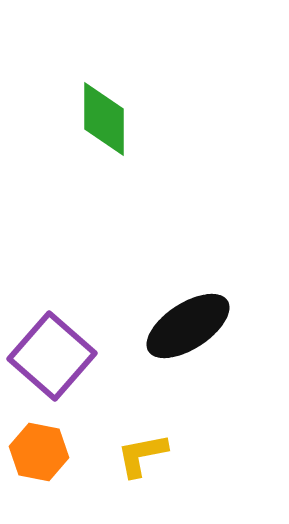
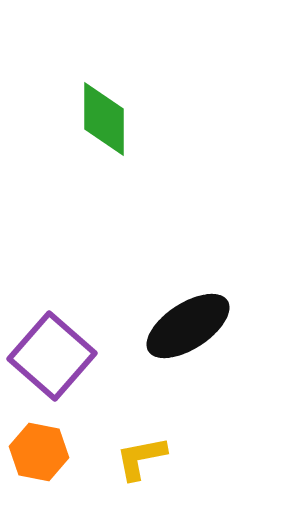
yellow L-shape: moved 1 px left, 3 px down
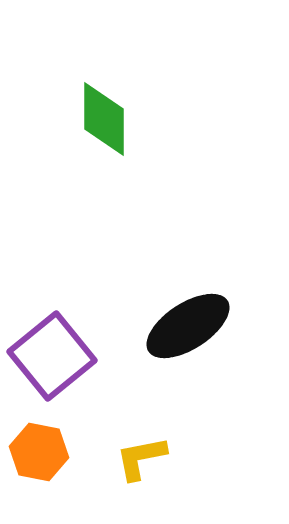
purple square: rotated 10 degrees clockwise
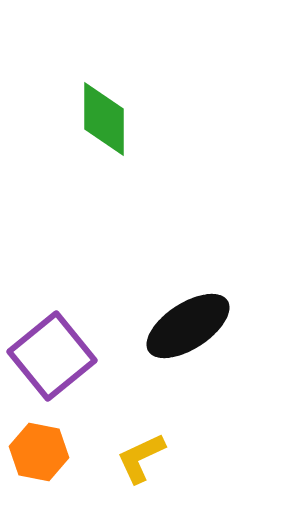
yellow L-shape: rotated 14 degrees counterclockwise
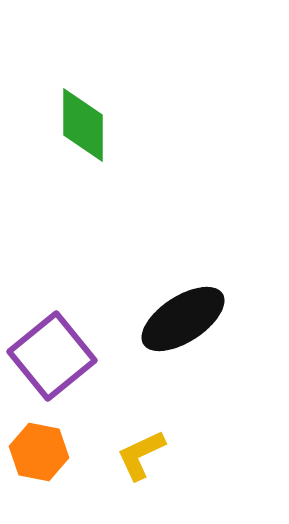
green diamond: moved 21 px left, 6 px down
black ellipse: moved 5 px left, 7 px up
yellow L-shape: moved 3 px up
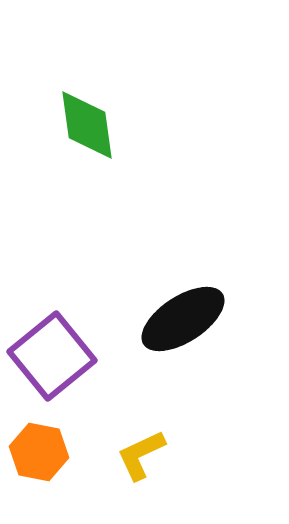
green diamond: moved 4 px right; rotated 8 degrees counterclockwise
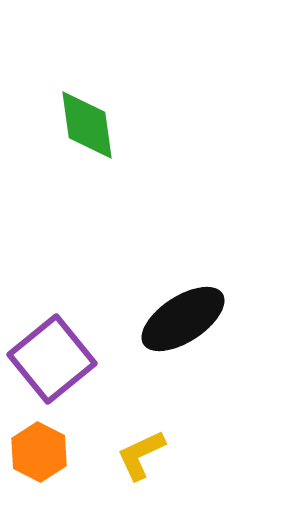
purple square: moved 3 px down
orange hexagon: rotated 16 degrees clockwise
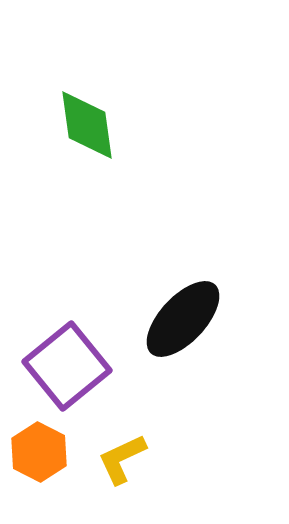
black ellipse: rotated 14 degrees counterclockwise
purple square: moved 15 px right, 7 px down
yellow L-shape: moved 19 px left, 4 px down
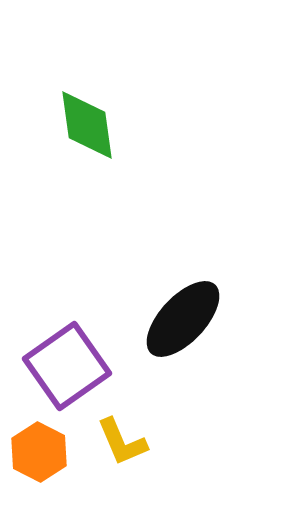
purple square: rotated 4 degrees clockwise
yellow L-shape: moved 17 px up; rotated 88 degrees counterclockwise
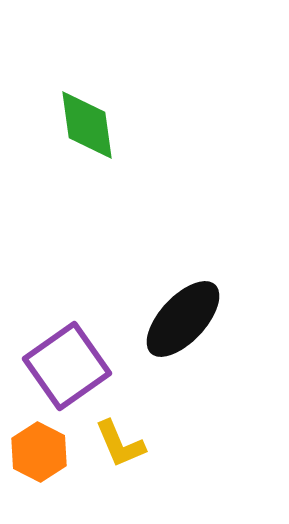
yellow L-shape: moved 2 px left, 2 px down
